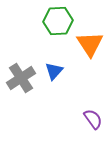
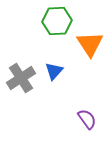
green hexagon: moved 1 px left
purple semicircle: moved 6 px left
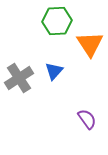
gray cross: moved 2 px left
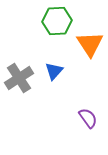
purple semicircle: moved 1 px right, 1 px up
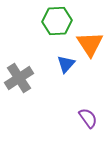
blue triangle: moved 12 px right, 7 px up
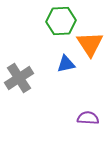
green hexagon: moved 4 px right
blue triangle: rotated 36 degrees clockwise
purple semicircle: rotated 50 degrees counterclockwise
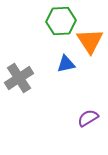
orange triangle: moved 3 px up
purple semicircle: rotated 35 degrees counterclockwise
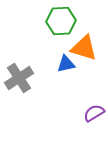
orange triangle: moved 6 px left, 7 px down; rotated 40 degrees counterclockwise
purple semicircle: moved 6 px right, 5 px up
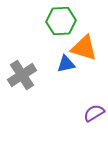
gray cross: moved 3 px right, 3 px up
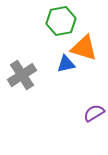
green hexagon: rotated 8 degrees counterclockwise
